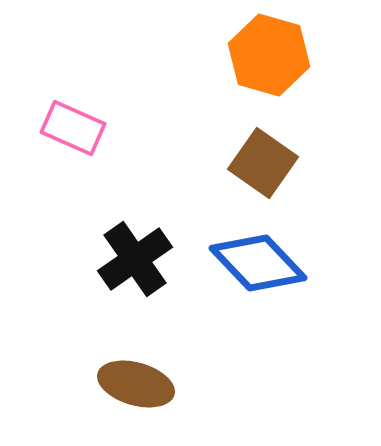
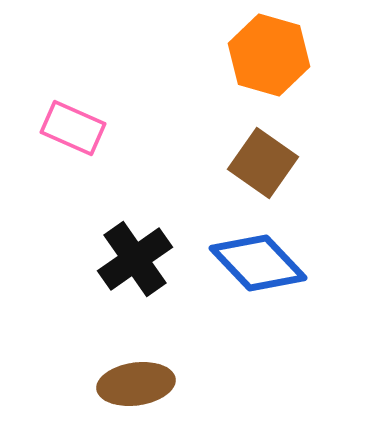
brown ellipse: rotated 24 degrees counterclockwise
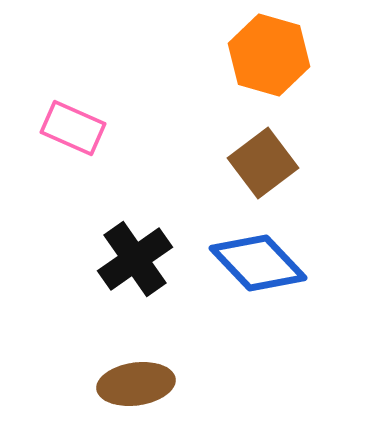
brown square: rotated 18 degrees clockwise
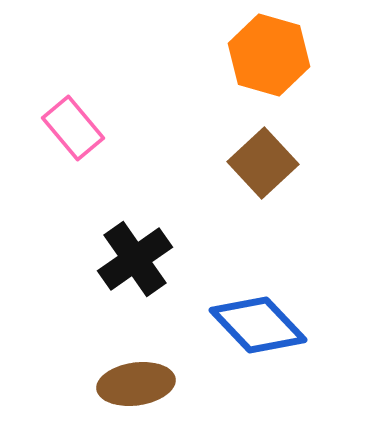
pink rectangle: rotated 26 degrees clockwise
brown square: rotated 6 degrees counterclockwise
blue diamond: moved 62 px down
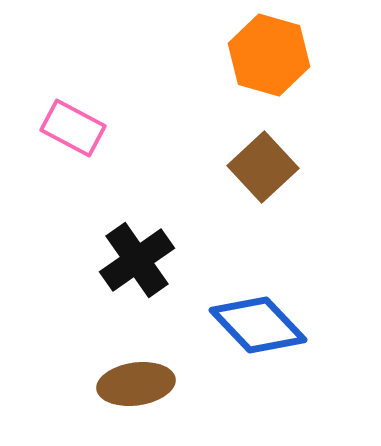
pink rectangle: rotated 22 degrees counterclockwise
brown square: moved 4 px down
black cross: moved 2 px right, 1 px down
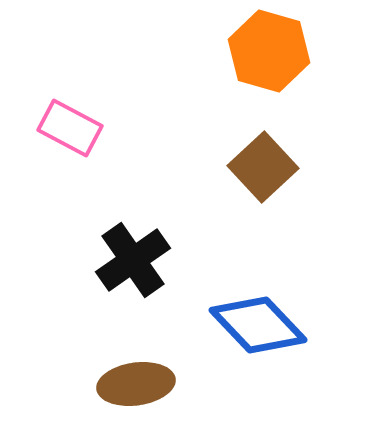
orange hexagon: moved 4 px up
pink rectangle: moved 3 px left
black cross: moved 4 px left
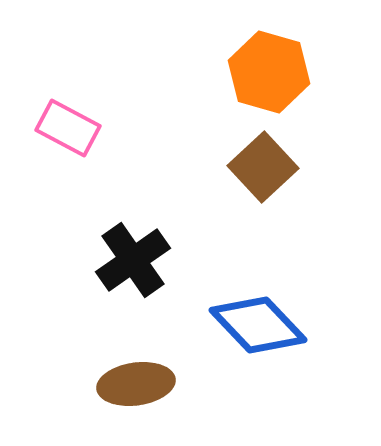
orange hexagon: moved 21 px down
pink rectangle: moved 2 px left
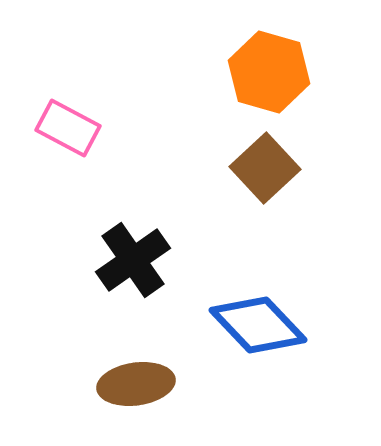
brown square: moved 2 px right, 1 px down
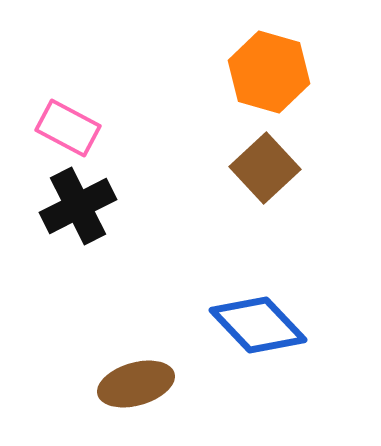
black cross: moved 55 px left, 54 px up; rotated 8 degrees clockwise
brown ellipse: rotated 8 degrees counterclockwise
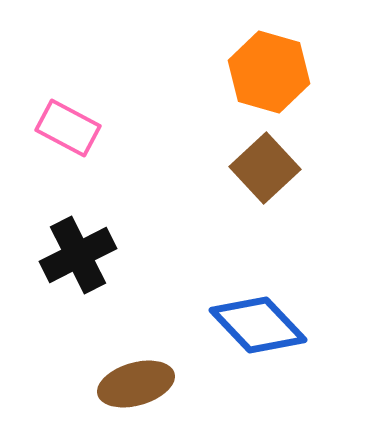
black cross: moved 49 px down
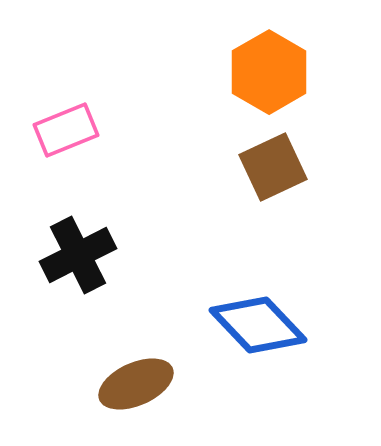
orange hexagon: rotated 14 degrees clockwise
pink rectangle: moved 2 px left, 2 px down; rotated 50 degrees counterclockwise
brown square: moved 8 px right, 1 px up; rotated 18 degrees clockwise
brown ellipse: rotated 8 degrees counterclockwise
